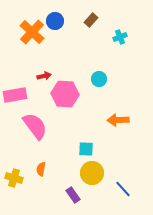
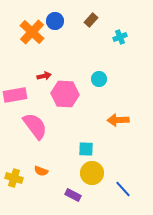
orange semicircle: moved 2 px down; rotated 80 degrees counterclockwise
purple rectangle: rotated 28 degrees counterclockwise
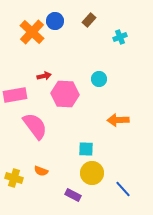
brown rectangle: moved 2 px left
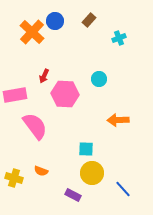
cyan cross: moved 1 px left, 1 px down
red arrow: rotated 128 degrees clockwise
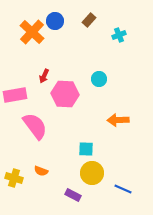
cyan cross: moved 3 px up
blue line: rotated 24 degrees counterclockwise
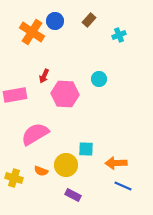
orange cross: rotated 10 degrees counterclockwise
orange arrow: moved 2 px left, 43 px down
pink semicircle: moved 8 px down; rotated 84 degrees counterclockwise
yellow circle: moved 26 px left, 8 px up
blue line: moved 3 px up
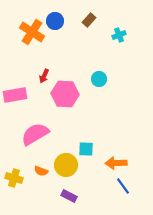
blue line: rotated 30 degrees clockwise
purple rectangle: moved 4 px left, 1 px down
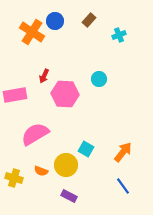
cyan square: rotated 28 degrees clockwise
orange arrow: moved 7 px right, 11 px up; rotated 130 degrees clockwise
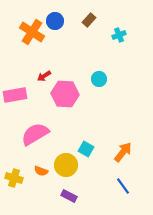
red arrow: rotated 32 degrees clockwise
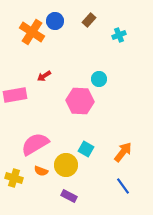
pink hexagon: moved 15 px right, 7 px down
pink semicircle: moved 10 px down
